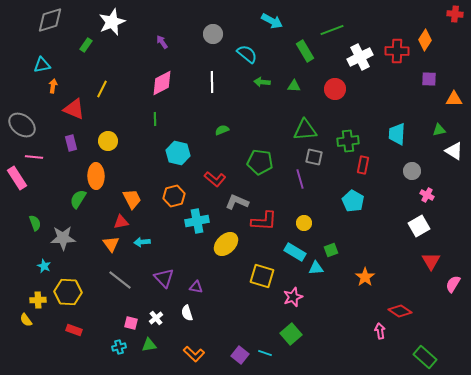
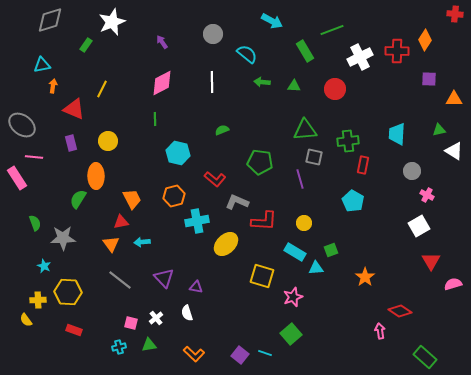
pink semicircle at (453, 284): rotated 42 degrees clockwise
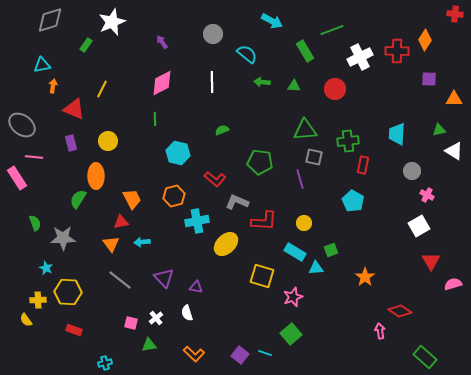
cyan star at (44, 266): moved 2 px right, 2 px down
cyan cross at (119, 347): moved 14 px left, 16 px down
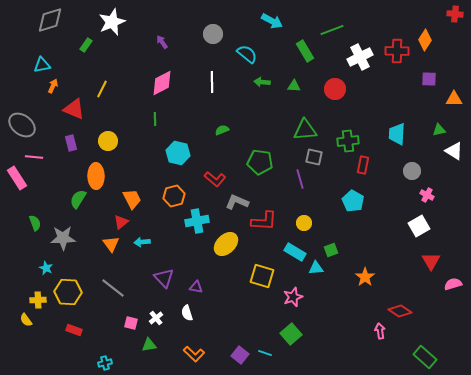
orange arrow at (53, 86): rotated 16 degrees clockwise
red triangle at (121, 222): rotated 28 degrees counterclockwise
gray line at (120, 280): moved 7 px left, 8 px down
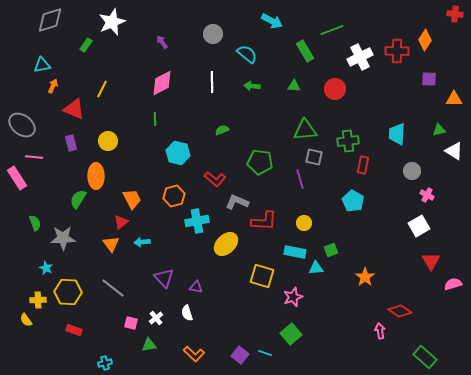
green arrow at (262, 82): moved 10 px left, 4 px down
cyan rectangle at (295, 252): rotated 20 degrees counterclockwise
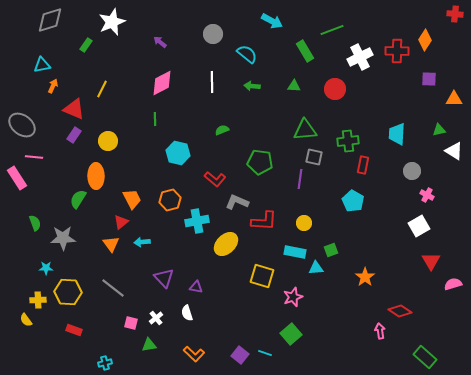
purple arrow at (162, 42): moved 2 px left; rotated 16 degrees counterclockwise
purple rectangle at (71, 143): moved 3 px right, 8 px up; rotated 49 degrees clockwise
purple line at (300, 179): rotated 24 degrees clockwise
orange hexagon at (174, 196): moved 4 px left, 4 px down
cyan star at (46, 268): rotated 24 degrees counterclockwise
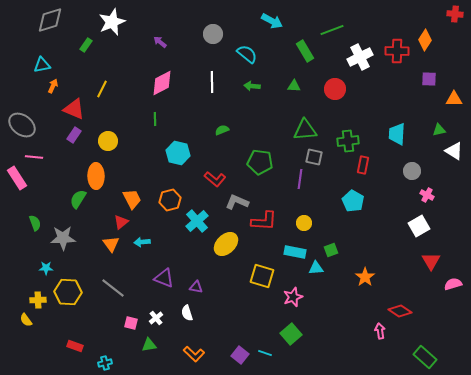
cyan cross at (197, 221): rotated 30 degrees counterclockwise
purple triangle at (164, 278): rotated 25 degrees counterclockwise
red rectangle at (74, 330): moved 1 px right, 16 px down
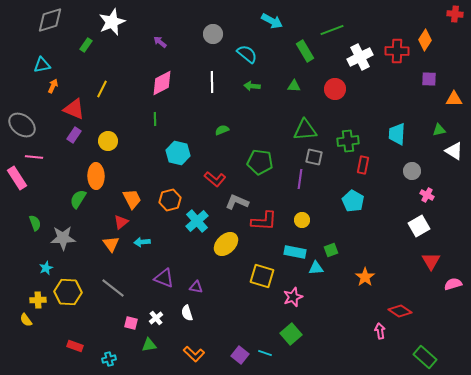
yellow circle at (304, 223): moved 2 px left, 3 px up
cyan star at (46, 268): rotated 24 degrees counterclockwise
cyan cross at (105, 363): moved 4 px right, 4 px up
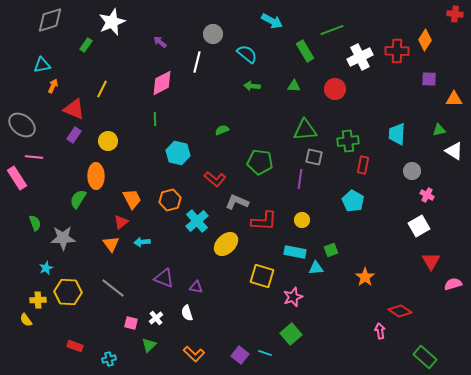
white line at (212, 82): moved 15 px left, 20 px up; rotated 15 degrees clockwise
green triangle at (149, 345): rotated 35 degrees counterclockwise
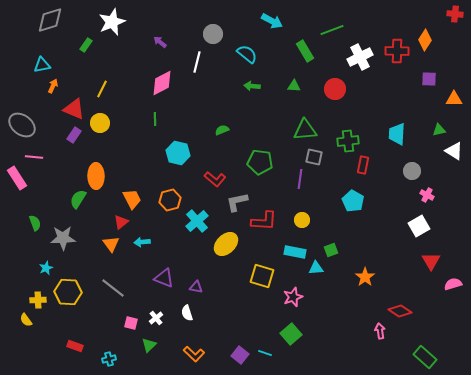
yellow circle at (108, 141): moved 8 px left, 18 px up
gray L-shape at (237, 202): rotated 35 degrees counterclockwise
